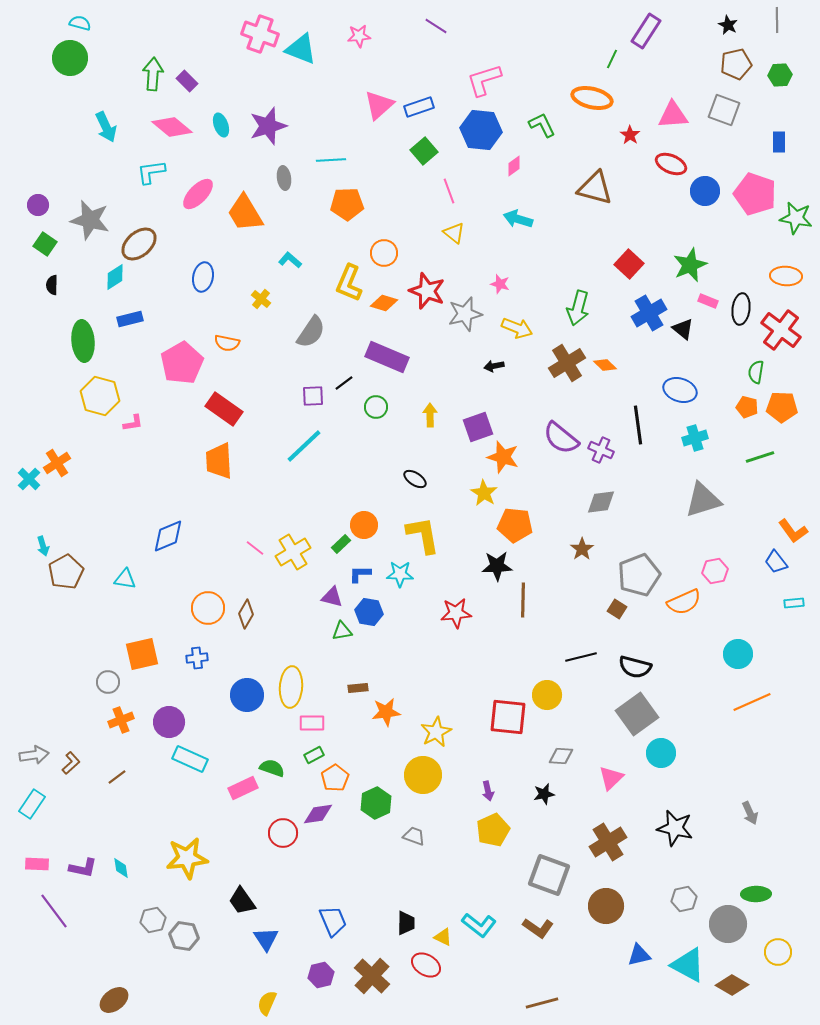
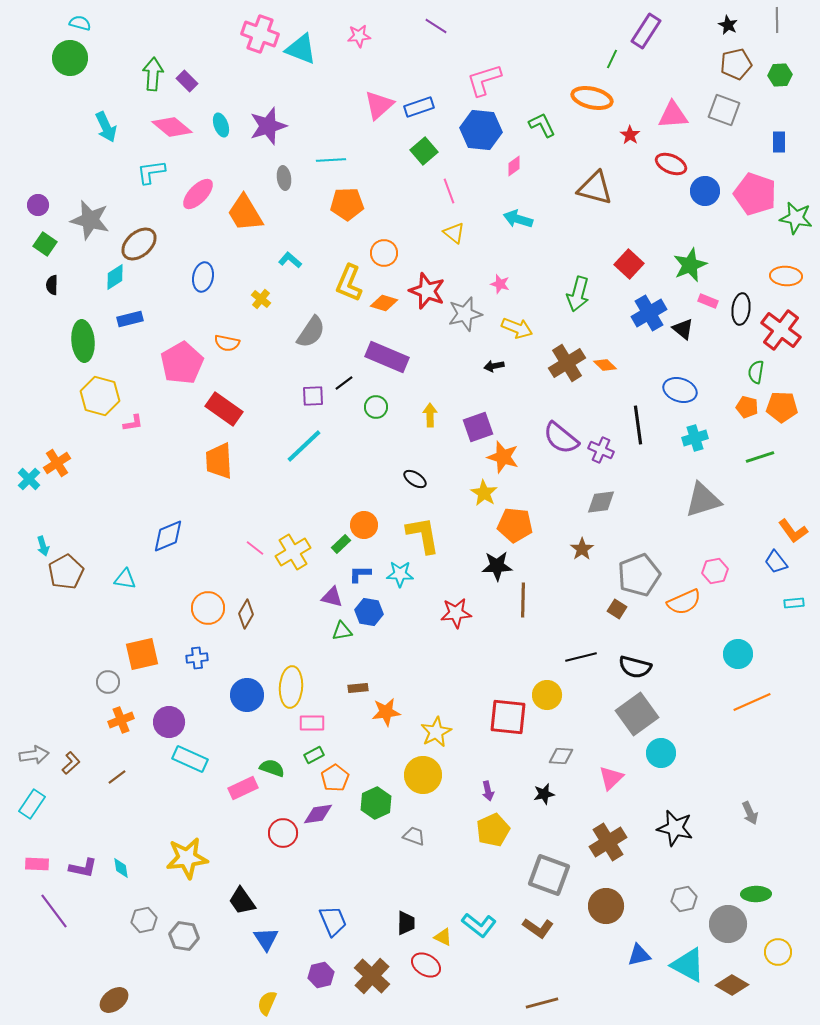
green arrow at (578, 308): moved 14 px up
gray hexagon at (153, 920): moved 9 px left
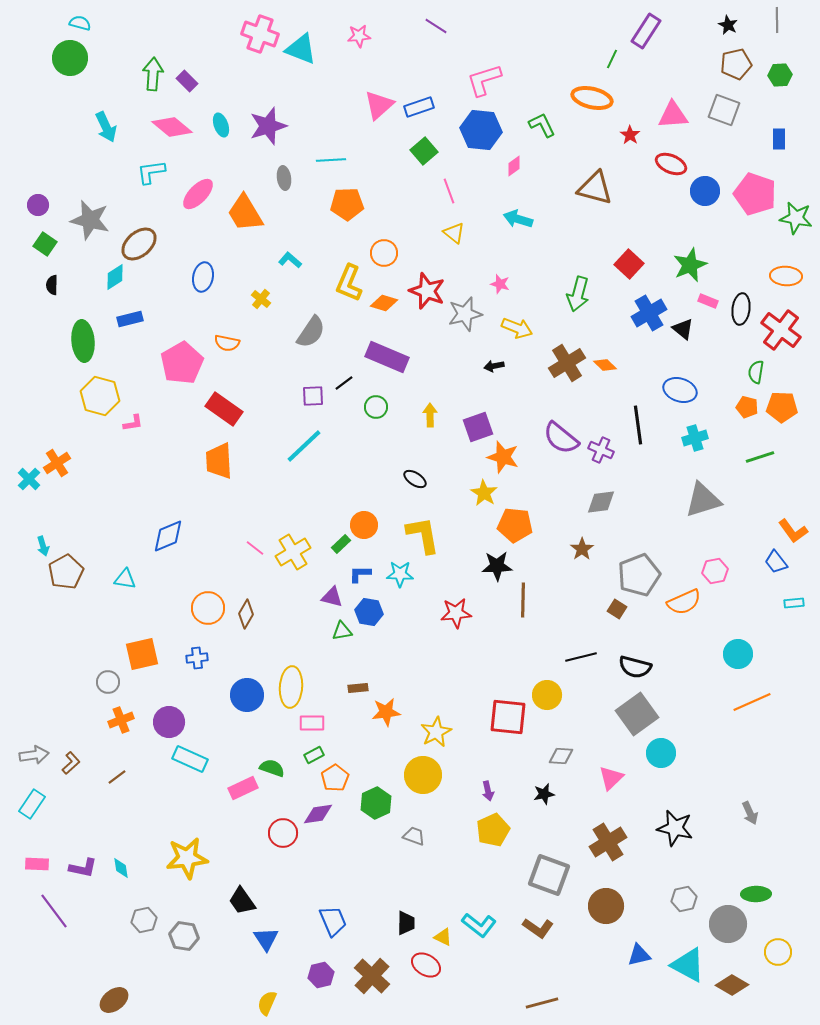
blue rectangle at (779, 142): moved 3 px up
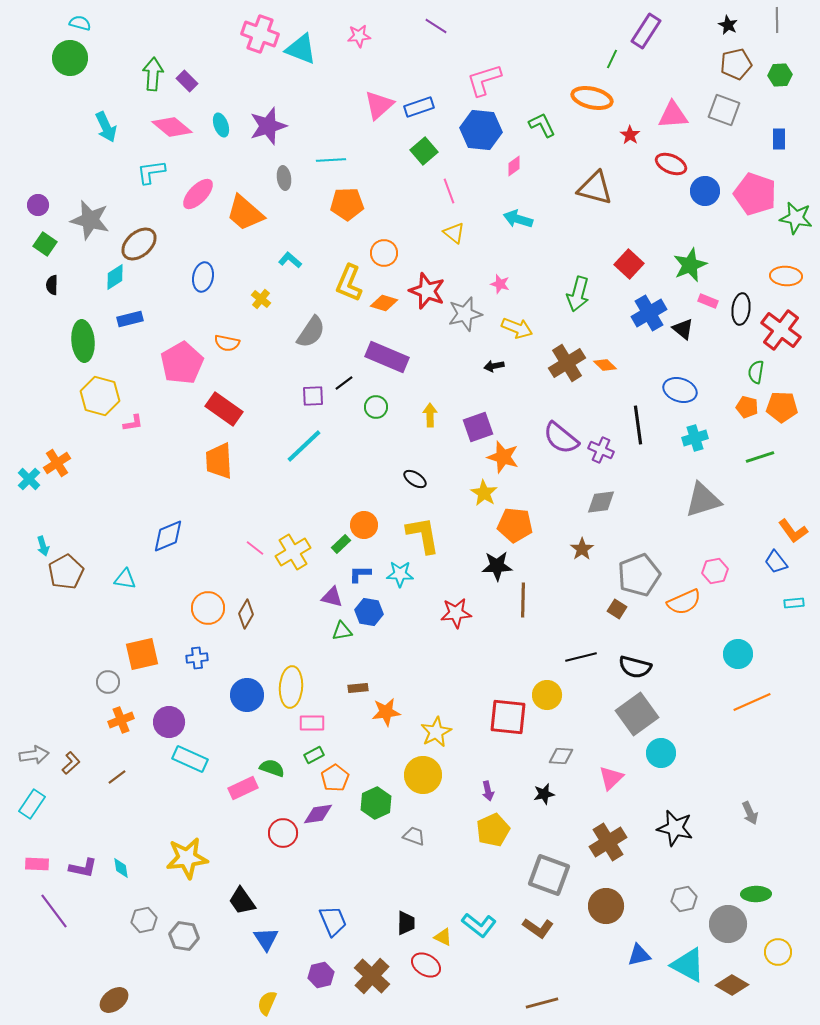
orange trapezoid at (245, 213): rotated 18 degrees counterclockwise
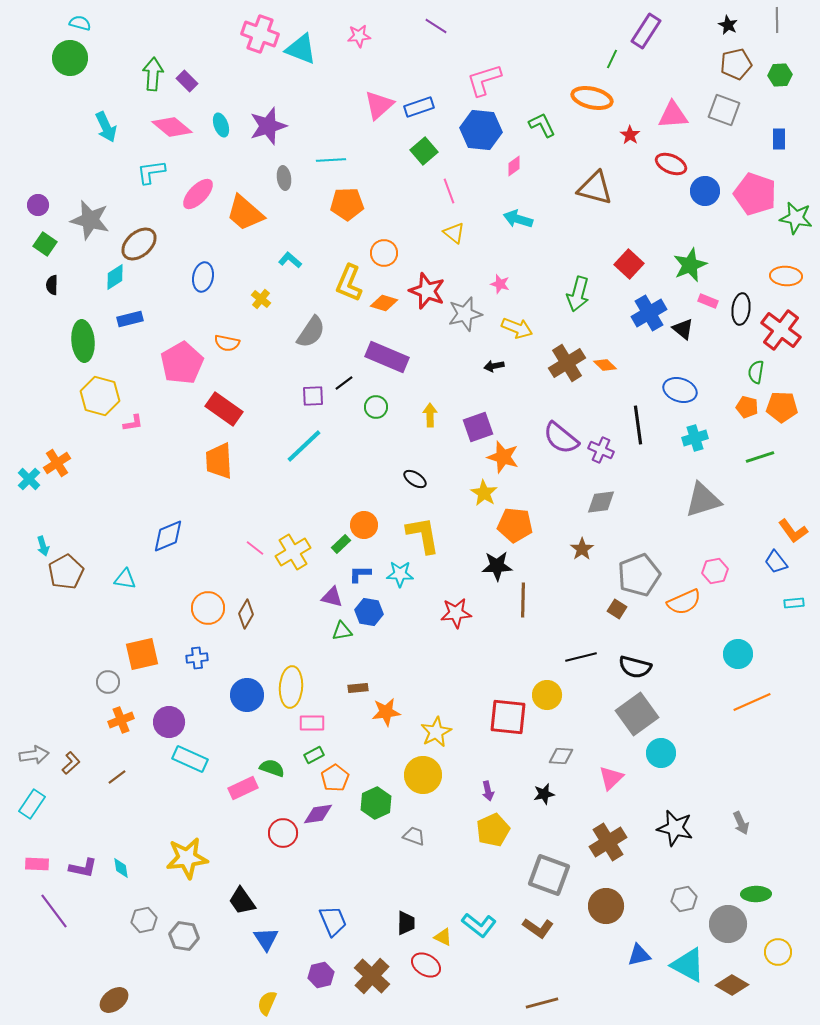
gray arrow at (750, 813): moved 9 px left, 10 px down
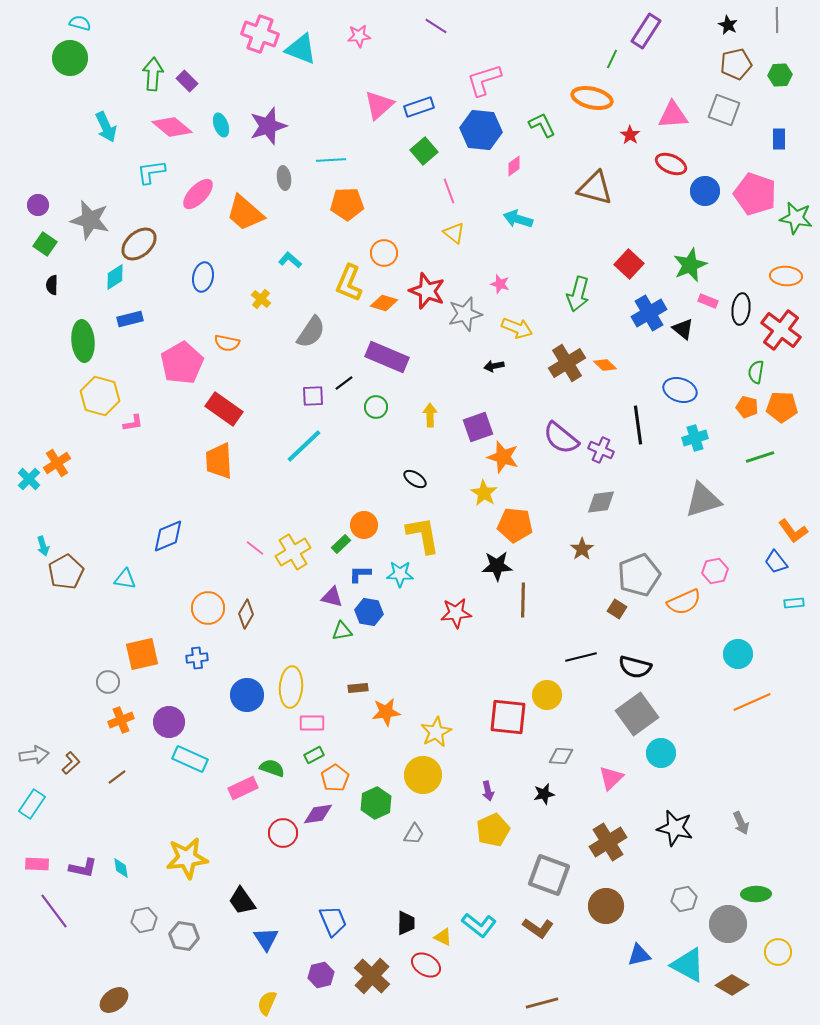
gray trapezoid at (414, 836): moved 2 px up; rotated 100 degrees clockwise
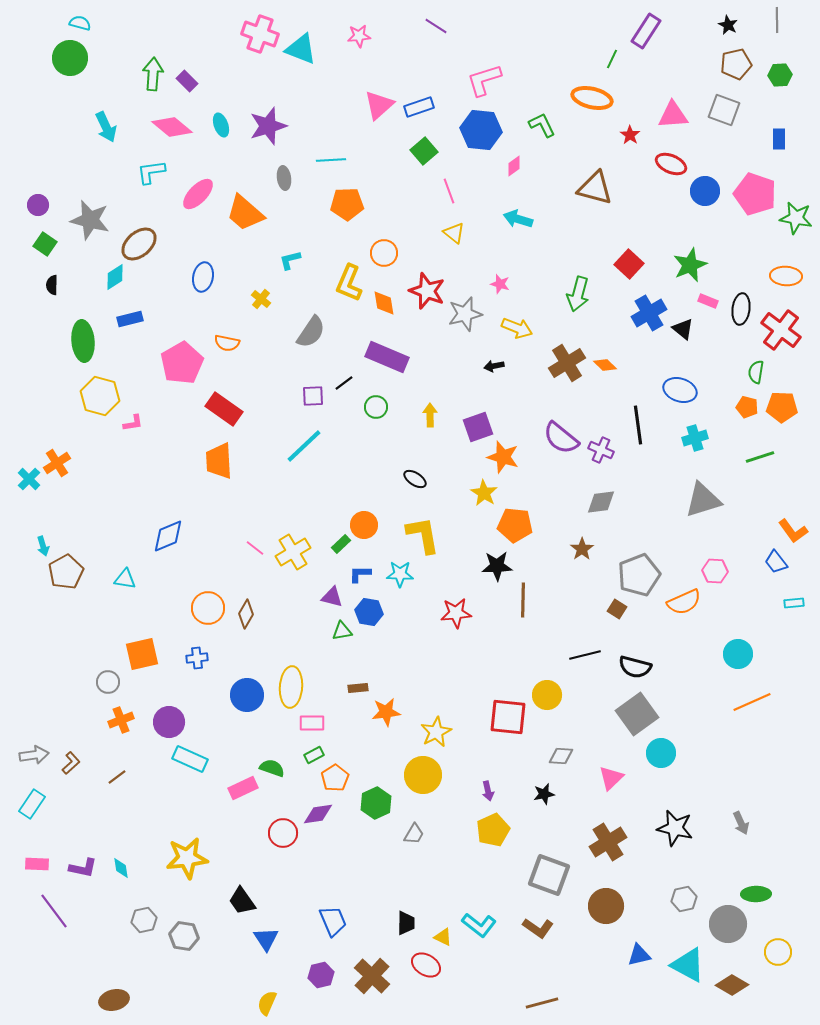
cyan L-shape at (290, 260): rotated 55 degrees counterclockwise
orange diamond at (384, 303): rotated 64 degrees clockwise
pink hexagon at (715, 571): rotated 15 degrees clockwise
black line at (581, 657): moved 4 px right, 2 px up
brown ellipse at (114, 1000): rotated 24 degrees clockwise
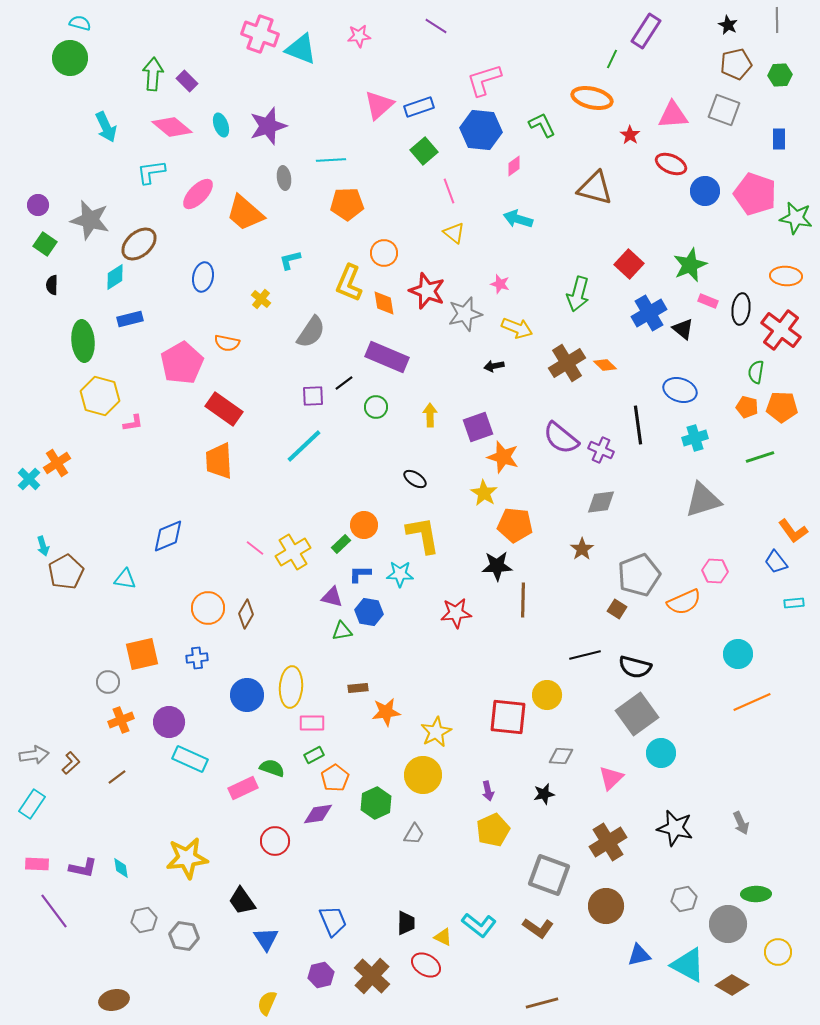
red circle at (283, 833): moved 8 px left, 8 px down
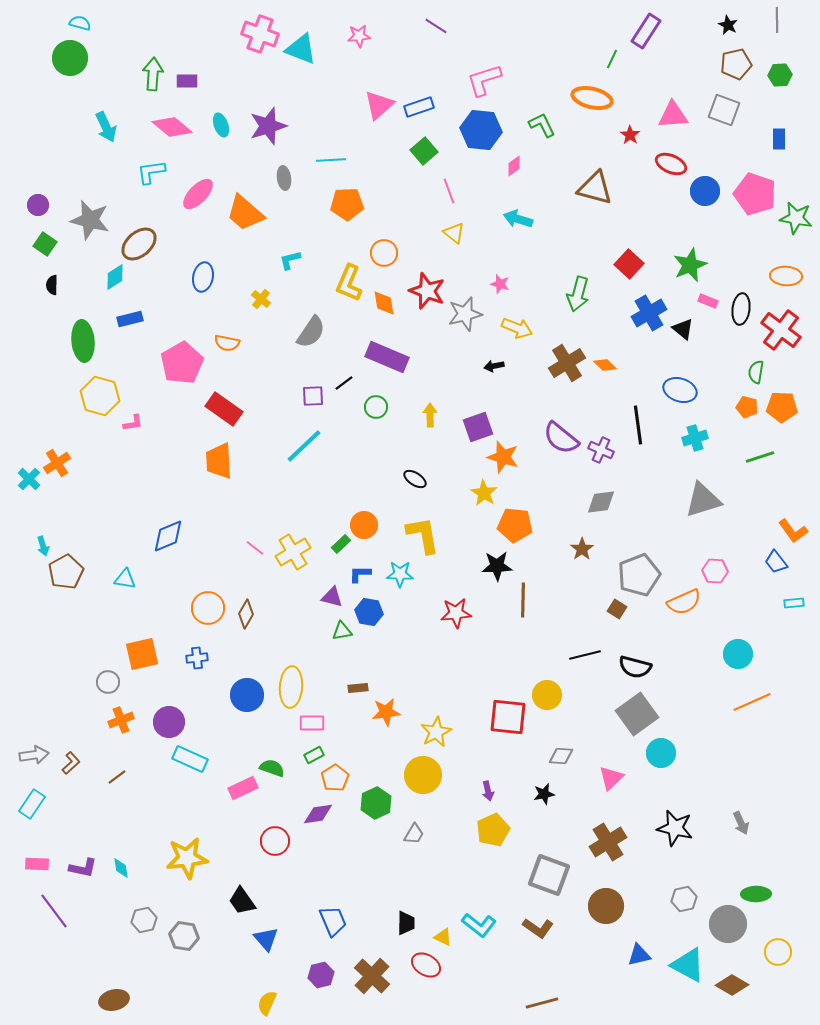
purple rectangle at (187, 81): rotated 45 degrees counterclockwise
blue triangle at (266, 939): rotated 8 degrees counterclockwise
